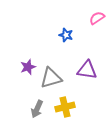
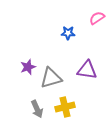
blue star: moved 2 px right, 2 px up; rotated 16 degrees counterclockwise
gray arrow: rotated 48 degrees counterclockwise
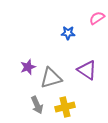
purple triangle: rotated 25 degrees clockwise
gray arrow: moved 4 px up
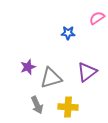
purple triangle: moved 2 px down; rotated 50 degrees clockwise
yellow cross: moved 3 px right; rotated 18 degrees clockwise
